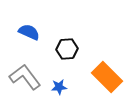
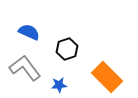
black hexagon: rotated 15 degrees counterclockwise
gray L-shape: moved 9 px up
blue star: moved 2 px up
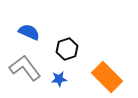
blue star: moved 6 px up
